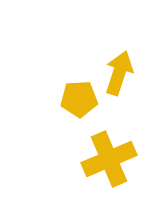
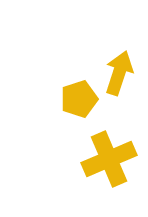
yellow pentagon: rotated 15 degrees counterclockwise
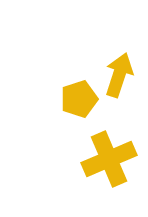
yellow arrow: moved 2 px down
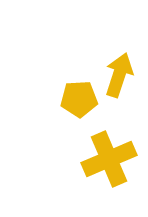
yellow pentagon: rotated 15 degrees clockwise
